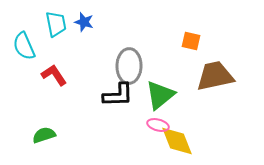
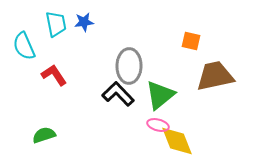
blue star: rotated 24 degrees counterclockwise
black L-shape: moved 1 px up; rotated 132 degrees counterclockwise
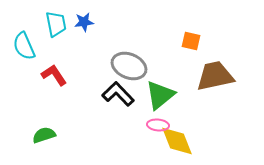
gray ellipse: rotated 68 degrees counterclockwise
pink ellipse: rotated 10 degrees counterclockwise
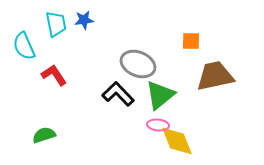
blue star: moved 2 px up
orange square: rotated 12 degrees counterclockwise
gray ellipse: moved 9 px right, 2 px up
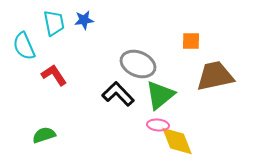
cyan trapezoid: moved 2 px left, 1 px up
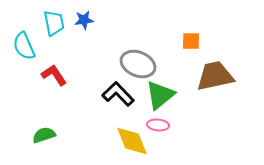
yellow diamond: moved 45 px left
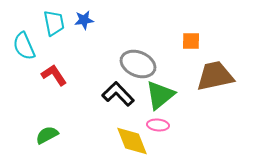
green semicircle: moved 3 px right; rotated 10 degrees counterclockwise
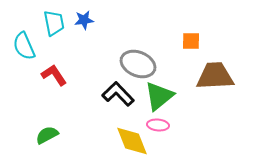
brown trapezoid: rotated 9 degrees clockwise
green triangle: moved 1 px left, 1 px down
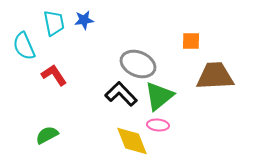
black L-shape: moved 3 px right
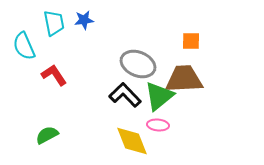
brown trapezoid: moved 31 px left, 3 px down
black L-shape: moved 4 px right, 1 px down
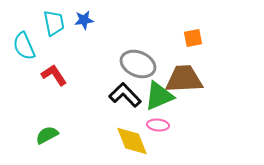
orange square: moved 2 px right, 3 px up; rotated 12 degrees counterclockwise
green triangle: rotated 16 degrees clockwise
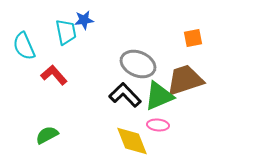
cyan trapezoid: moved 12 px right, 9 px down
red L-shape: rotated 8 degrees counterclockwise
brown trapezoid: moved 1 px right, 1 px down; rotated 15 degrees counterclockwise
